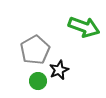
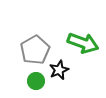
green arrow: moved 1 px left, 16 px down
green circle: moved 2 px left
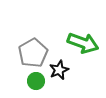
gray pentagon: moved 2 px left, 3 px down
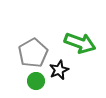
green arrow: moved 3 px left
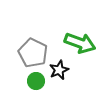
gray pentagon: rotated 16 degrees counterclockwise
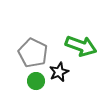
green arrow: moved 1 px right, 3 px down
black star: moved 2 px down
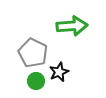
green arrow: moved 9 px left, 20 px up; rotated 24 degrees counterclockwise
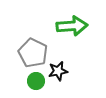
black star: moved 1 px left, 1 px up; rotated 12 degrees clockwise
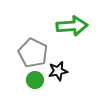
green circle: moved 1 px left, 1 px up
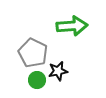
green circle: moved 2 px right
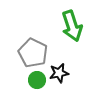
green arrow: rotated 76 degrees clockwise
black star: moved 1 px right, 2 px down
